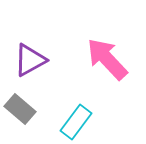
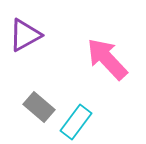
purple triangle: moved 5 px left, 25 px up
gray rectangle: moved 19 px right, 2 px up
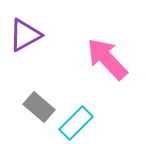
cyan rectangle: moved 1 px down; rotated 8 degrees clockwise
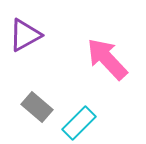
gray rectangle: moved 2 px left
cyan rectangle: moved 3 px right
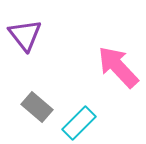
purple triangle: rotated 39 degrees counterclockwise
pink arrow: moved 11 px right, 8 px down
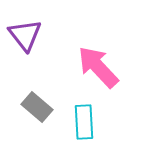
pink arrow: moved 20 px left
cyan rectangle: moved 5 px right, 1 px up; rotated 48 degrees counterclockwise
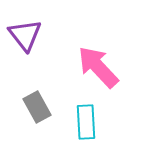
gray rectangle: rotated 20 degrees clockwise
cyan rectangle: moved 2 px right
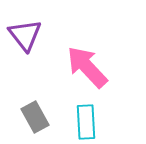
pink arrow: moved 11 px left
gray rectangle: moved 2 px left, 10 px down
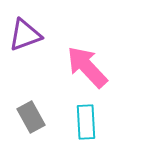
purple triangle: rotated 48 degrees clockwise
gray rectangle: moved 4 px left
